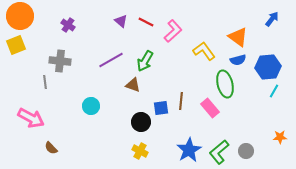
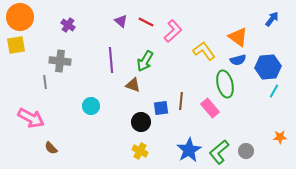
orange circle: moved 1 px down
yellow square: rotated 12 degrees clockwise
purple line: rotated 65 degrees counterclockwise
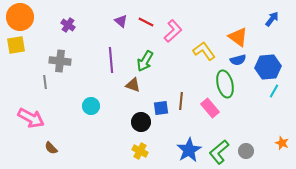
orange star: moved 2 px right, 6 px down; rotated 24 degrees clockwise
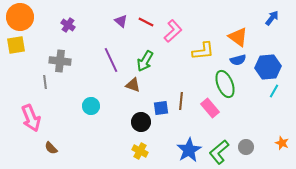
blue arrow: moved 1 px up
yellow L-shape: moved 1 px left; rotated 120 degrees clockwise
purple line: rotated 20 degrees counterclockwise
green ellipse: rotated 8 degrees counterclockwise
pink arrow: rotated 40 degrees clockwise
gray circle: moved 4 px up
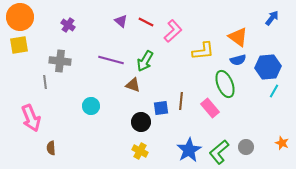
yellow square: moved 3 px right
purple line: rotated 50 degrees counterclockwise
brown semicircle: rotated 40 degrees clockwise
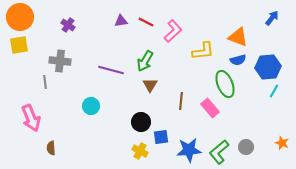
purple triangle: rotated 48 degrees counterclockwise
orange triangle: rotated 15 degrees counterclockwise
purple line: moved 10 px down
brown triangle: moved 17 px right; rotated 42 degrees clockwise
blue square: moved 29 px down
blue star: rotated 25 degrees clockwise
